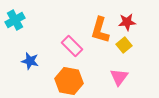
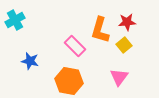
pink rectangle: moved 3 px right
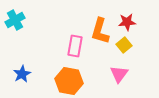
orange L-shape: moved 1 px down
pink rectangle: rotated 55 degrees clockwise
blue star: moved 8 px left, 13 px down; rotated 30 degrees clockwise
pink triangle: moved 3 px up
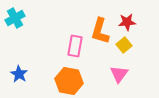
cyan cross: moved 2 px up
blue star: moved 3 px left; rotated 12 degrees counterclockwise
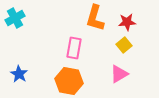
orange L-shape: moved 5 px left, 13 px up
pink rectangle: moved 1 px left, 2 px down
pink triangle: rotated 24 degrees clockwise
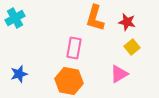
red star: rotated 18 degrees clockwise
yellow square: moved 8 px right, 2 px down
blue star: rotated 24 degrees clockwise
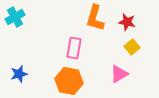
cyan cross: moved 1 px up
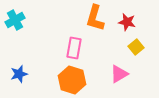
cyan cross: moved 3 px down
yellow square: moved 4 px right
orange hexagon: moved 3 px right, 1 px up; rotated 8 degrees clockwise
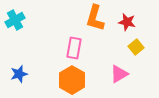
orange hexagon: rotated 12 degrees clockwise
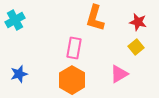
red star: moved 11 px right
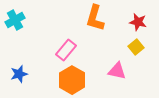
pink rectangle: moved 8 px left, 2 px down; rotated 30 degrees clockwise
pink triangle: moved 2 px left, 3 px up; rotated 42 degrees clockwise
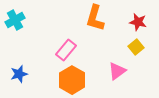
pink triangle: rotated 48 degrees counterclockwise
